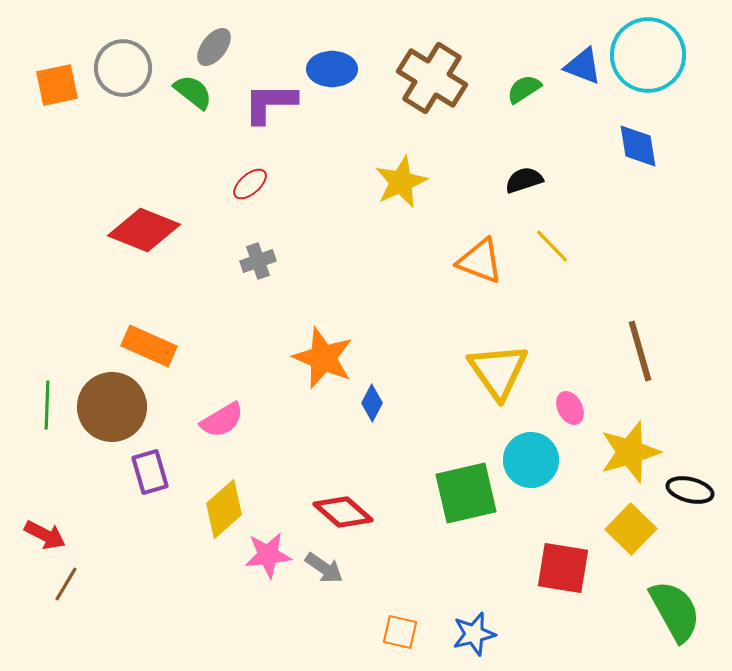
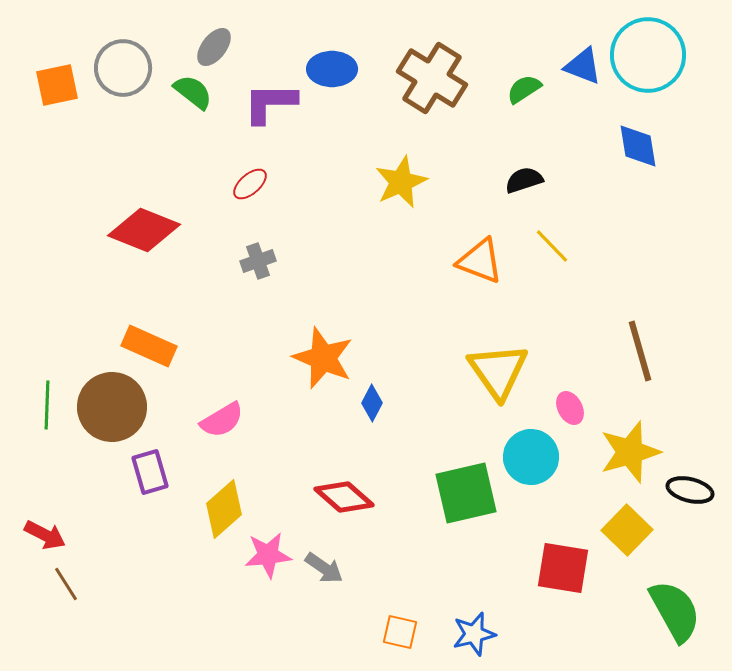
cyan circle at (531, 460): moved 3 px up
red diamond at (343, 512): moved 1 px right, 15 px up
yellow square at (631, 529): moved 4 px left, 1 px down
brown line at (66, 584): rotated 63 degrees counterclockwise
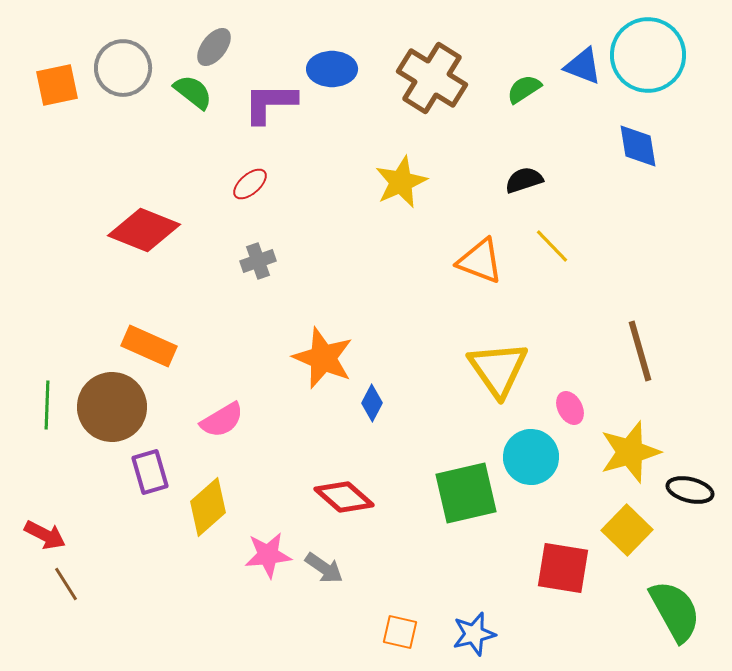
yellow triangle at (498, 371): moved 2 px up
yellow diamond at (224, 509): moved 16 px left, 2 px up
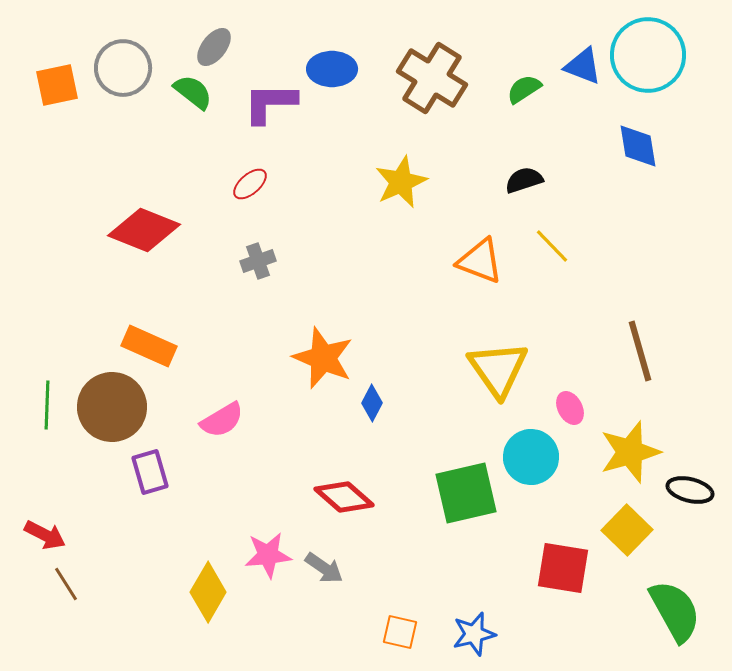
yellow diamond at (208, 507): moved 85 px down; rotated 18 degrees counterclockwise
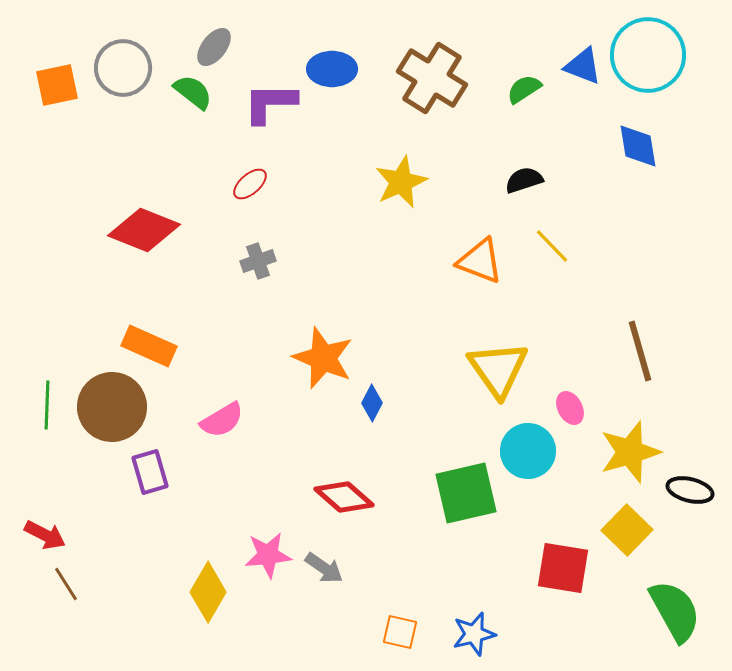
cyan circle at (531, 457): moved 3 px left, 6 px up
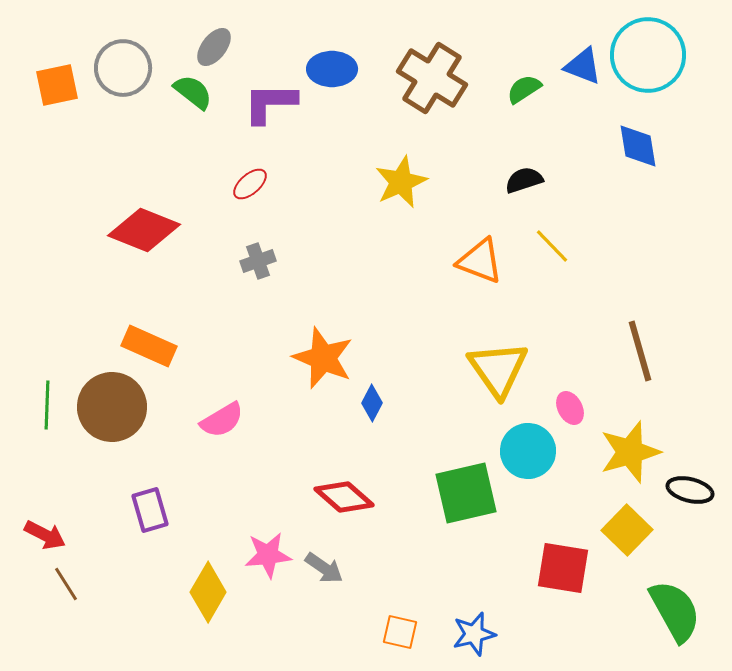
purple rectangle at (150, 472): moved 38 px down
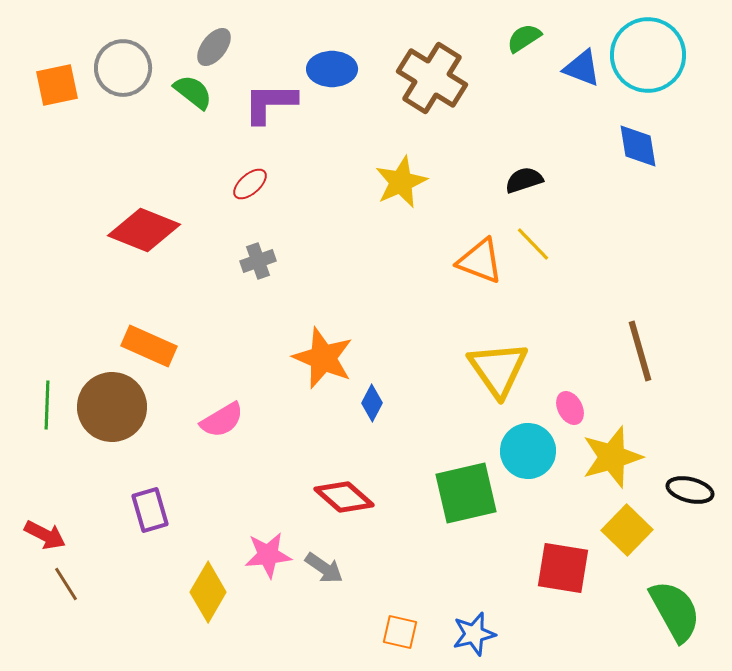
blue triangle at (583, 66): moved 1 px left, 2 px down
green semicircle at (524, 89): moved 51 px up
yellow line at (552, 246): moved 19 px left, 2 px up
yellow star at (630, 452): moved 18 px left, 5 px down
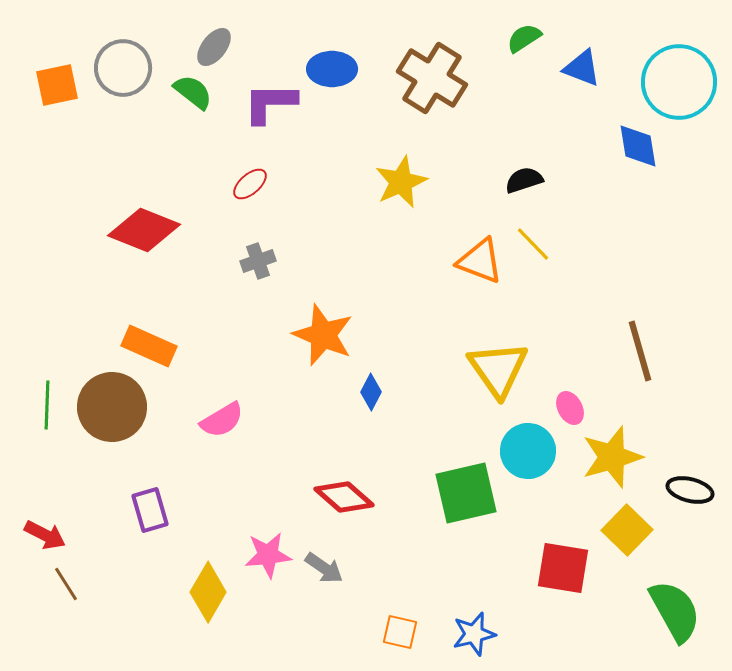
cyan circle at (648, 55): moved 31 px right, 27 px down
orange star at (323, 358): moved 23 px up
blue diamond at (372, 403): moved 1 px left, 11 px up
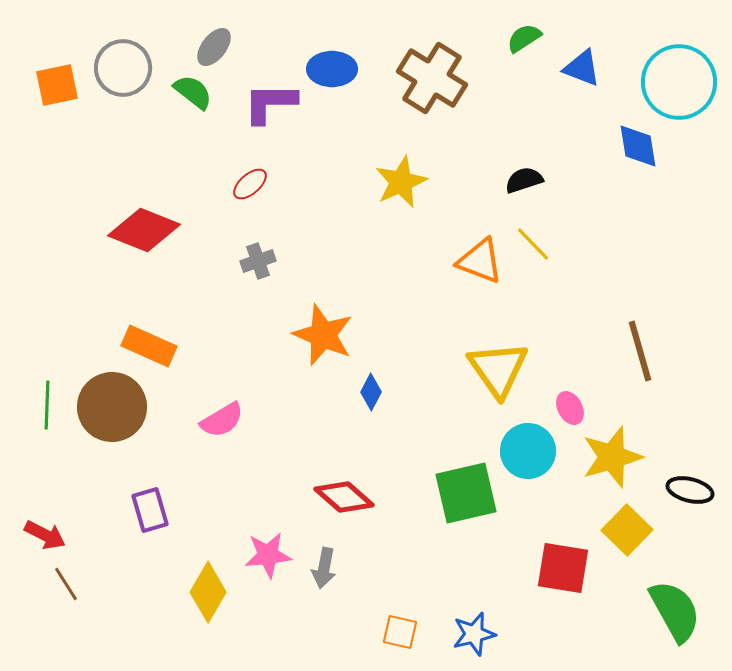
gray arrow at (324, 568): rotated 66 degrees clockwise
